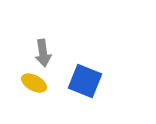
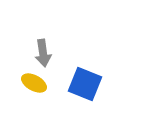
blue square: moved 3 px down
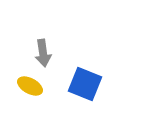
yellow ellipse: moved 4 px left, 3 px down
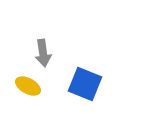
yellow ellipse: moved 2 px left
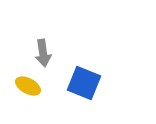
blue square: moved 1 px left, 1 px up
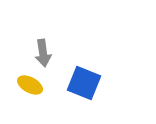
yellow ellipse: moved 2 px right, 1 px up
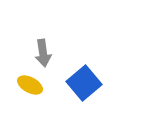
blue square: rotated 28 degrees clockwise
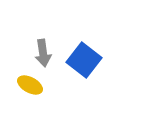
blue square: moved 23 px up; rotated 12 degrees counterclockwise
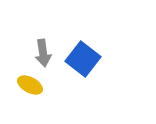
blue square: moved 1 px left, 1 px up
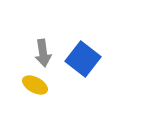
yellow ellipse: moved 5 px right
